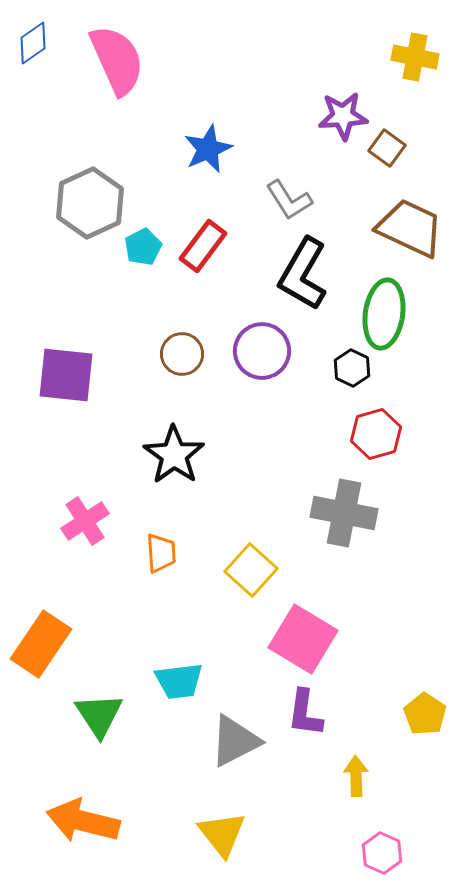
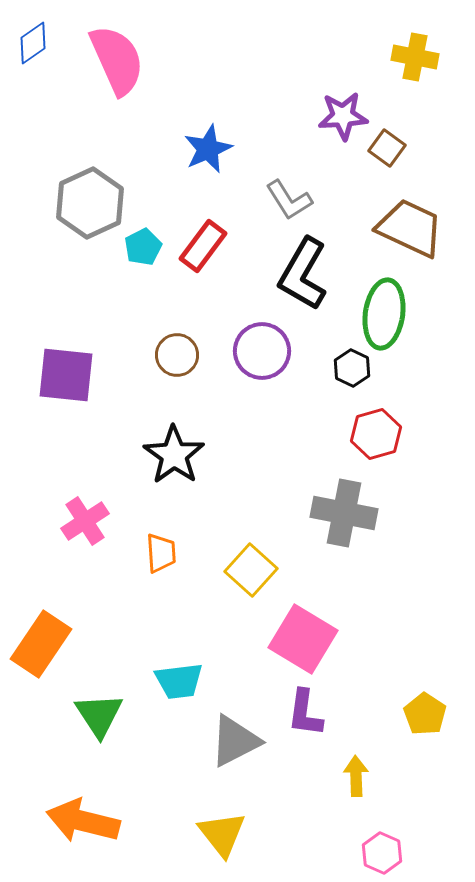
brown circle: moved 5 px left, 1 px down
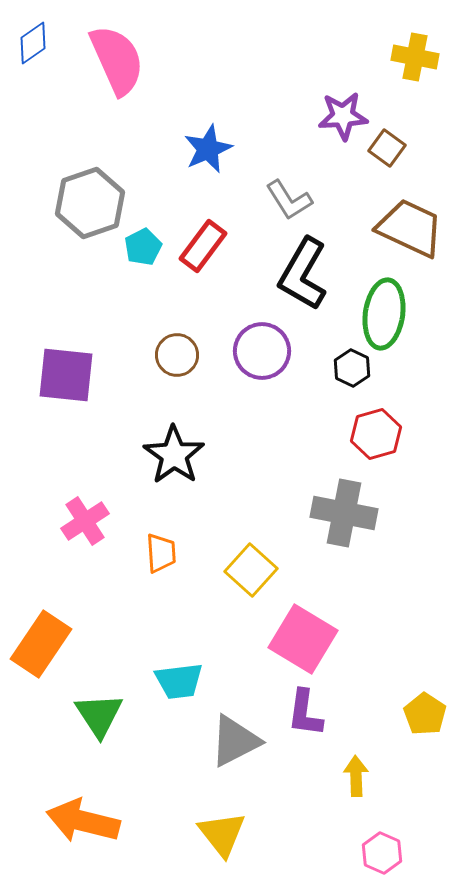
gray hexagon: rotated 6 degrees clockwise
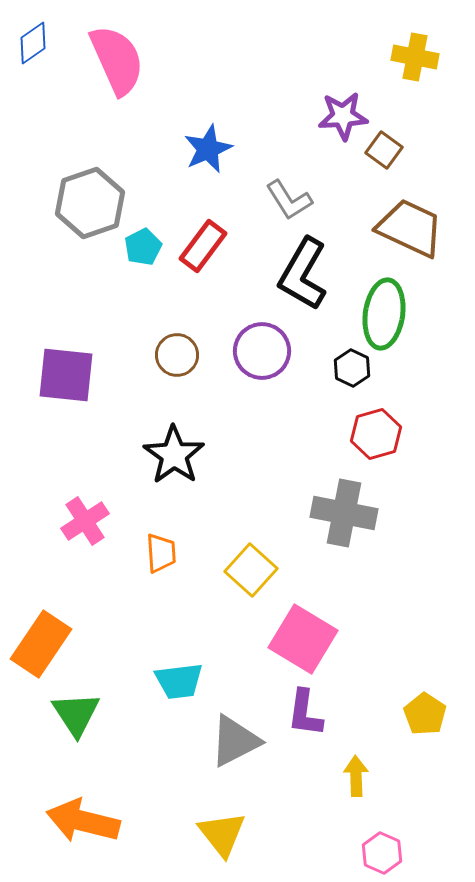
brown square: moved 3 px left, 2 px down
green triangle: moved 23 px left, 1 px up
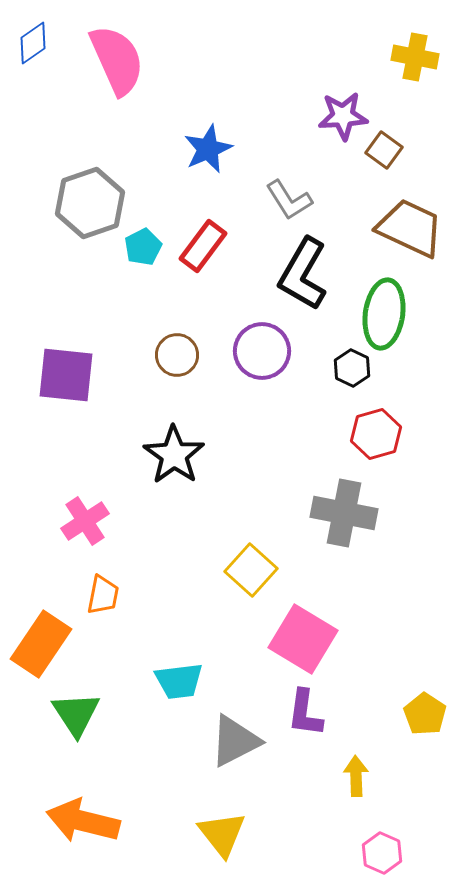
orange trapezoid: moved 58 px left, 42 px down; rotated 15 degrees clockwise
